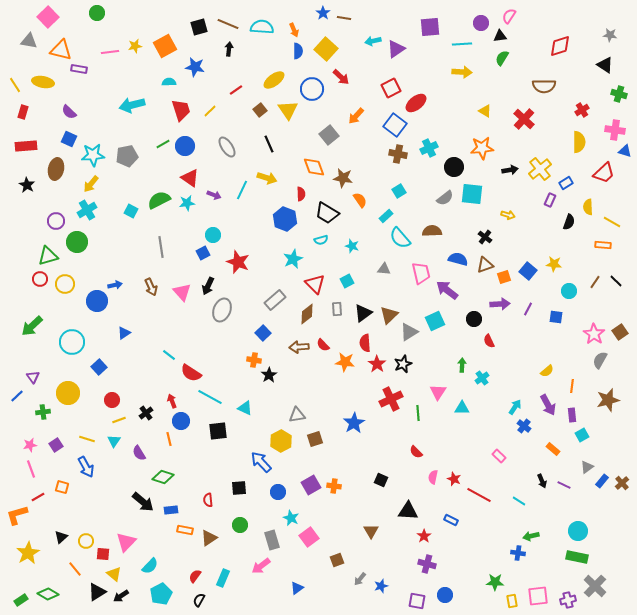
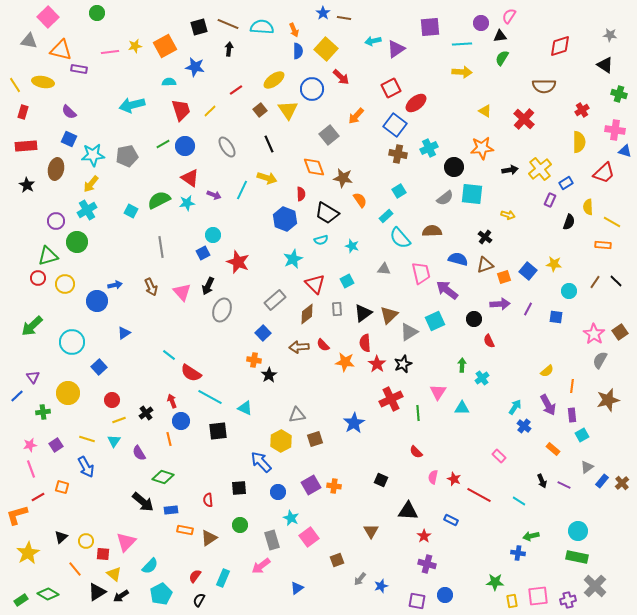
red circle at (40, 279): moved 2 px left, 1 px up
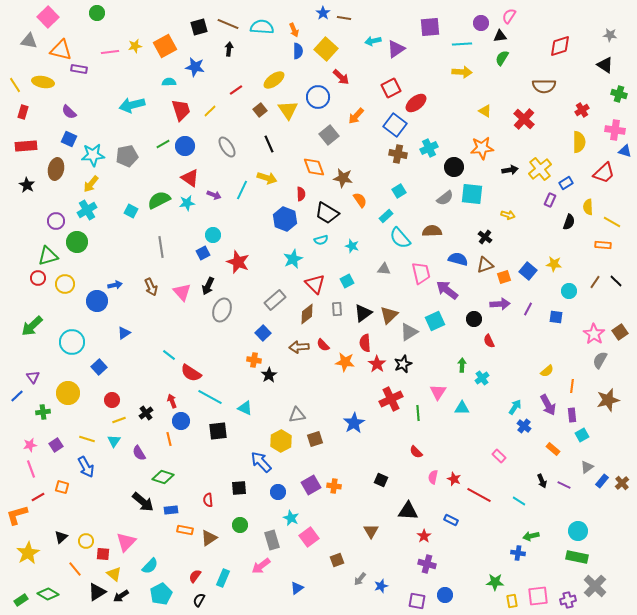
blue circle at (312, 89): moved 6 px right, 8 px down
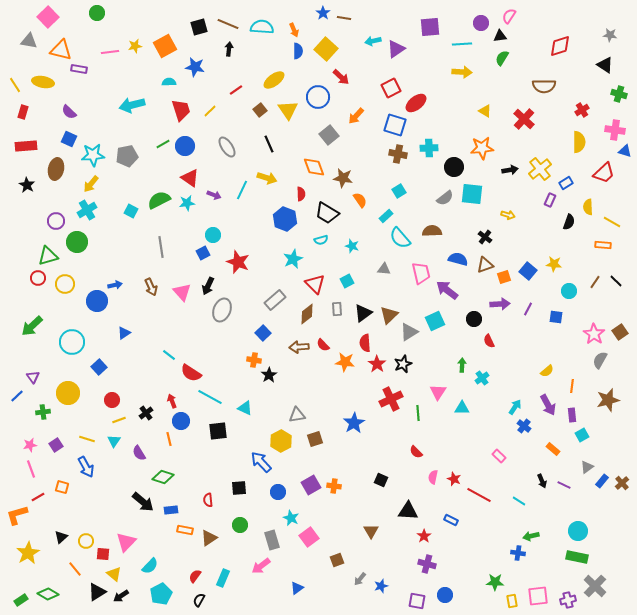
blue square at (395, 125): rotated 20 degrees counterclockwise
cyan cross at (429, 148): rotated 24 degrees clockwise
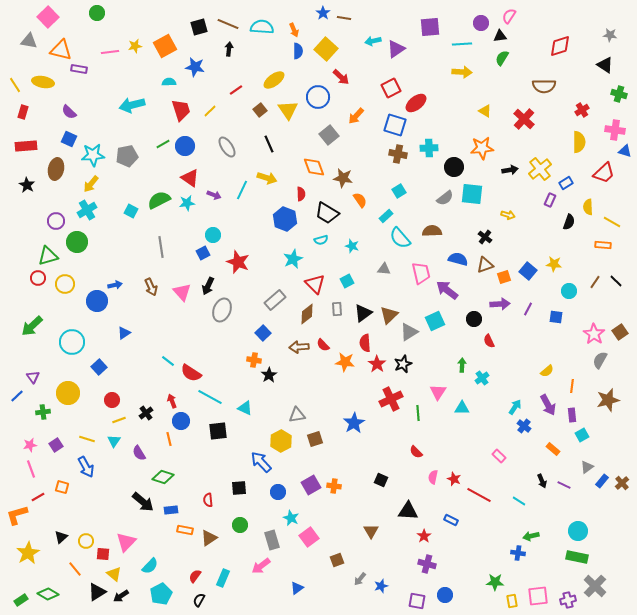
cyan line at (169, 355): moved 1 px left, 6 px down
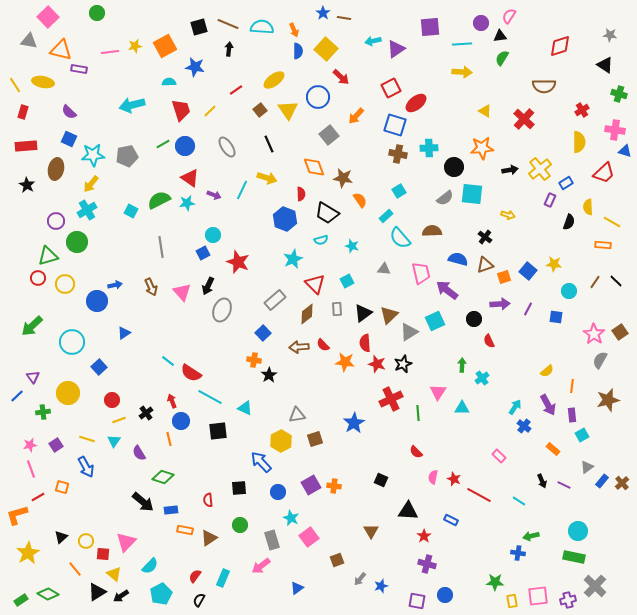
red star at (377, 364): rotated 18 degrees counterclockwise
green rectangle at (577, 557): moved 3 px left
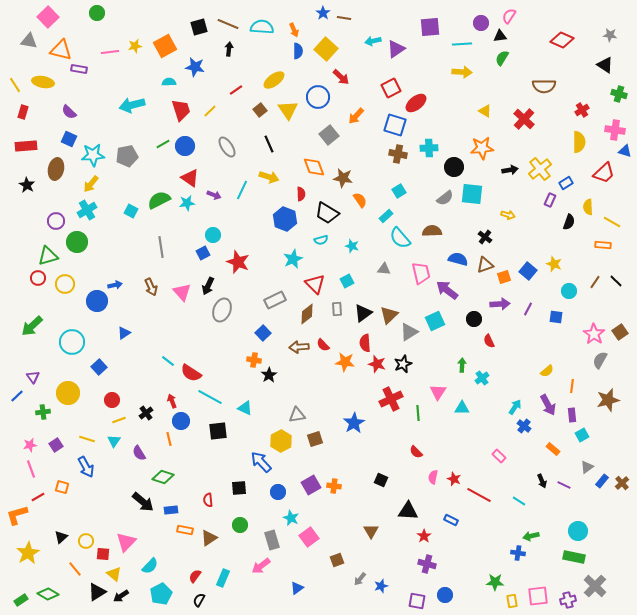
red diamond at (560, 46): moved 2 px right, 6 px up; rotated 40 degrees clockwise
yellow arrow at (267, 178): moved 2 px right, 1 px up
yellow star at (554, 264): rotated 14 degrees clockwise
gray rectangle at (275, 300): rotated 15 degrees clockwise
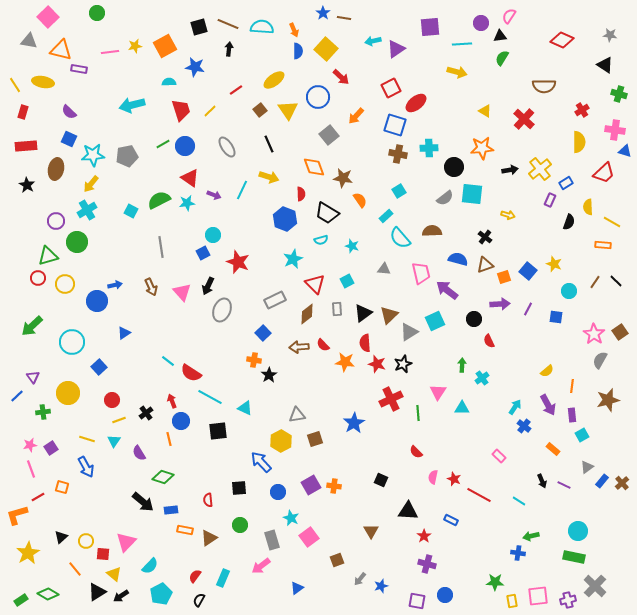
yellow arrow at (462, 72): moved 5 px left; rotated 12 degrees clockwise
purple square at (56, 445): moved 5 px left, 3 px down
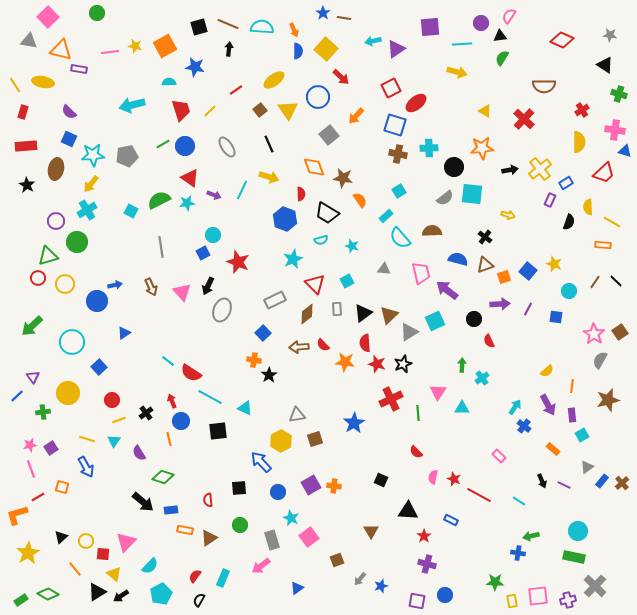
yellow star at (135, 46): rotated 24 degrees clockwise
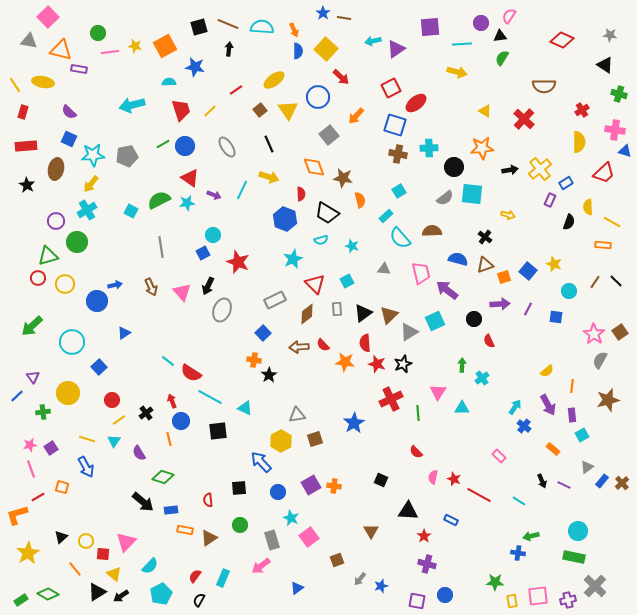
green circle at (97, 13): moved 1 px right, 20 px down
orange semicircle at (360, 200): rotated 21 degrees clockwise
yellow line at (119, 420): rotated 16 degrees counterclockwise
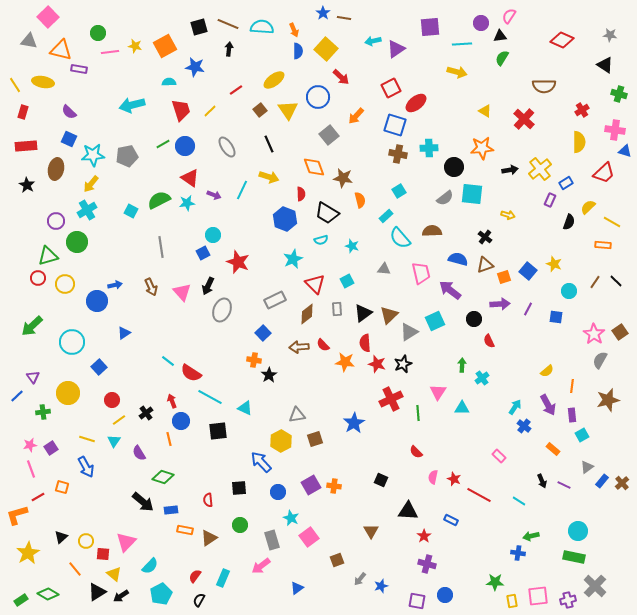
yellow semicircle at (588, 207): rotated 49 degrees clockwise
purple arrow at (447, 290): moved 3 px right
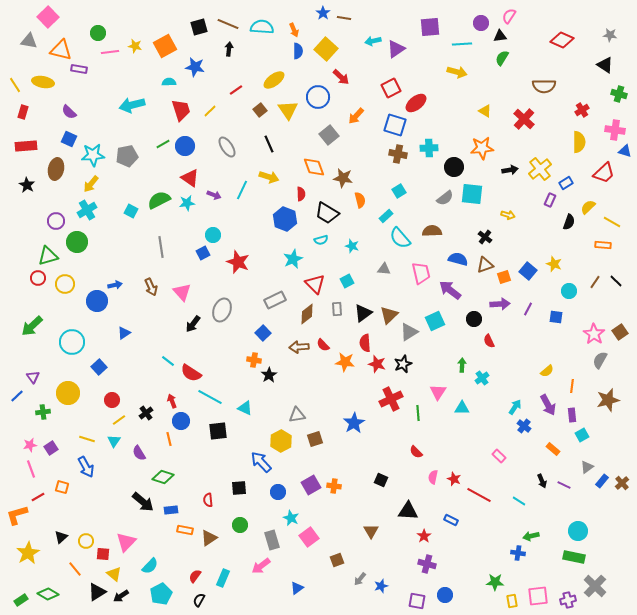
black arrow at (208, 286): moved 15 px left, 38 px down; rotated 12 degrees clockwise
